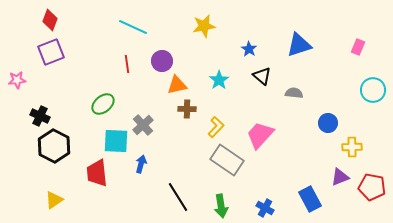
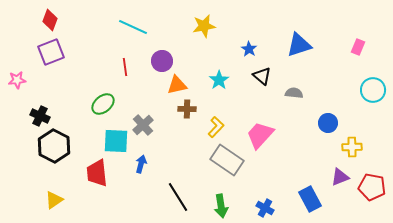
red line: moved 2 px left, 3 px down
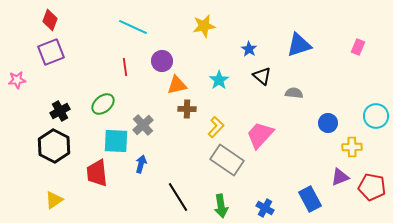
cyan circle: moved 3 px right, 26 px down
black cross: moved 20 px right, 5 px up; rotated 36 degrees clockwise
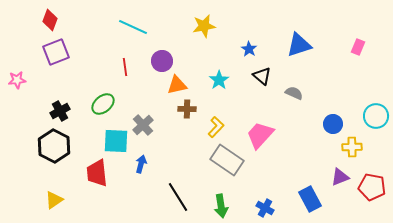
purple square: moved 5 px right
gray semicircle: rotated 18 degrees clockwise
blue circle: moved 5 px right, 1 px down
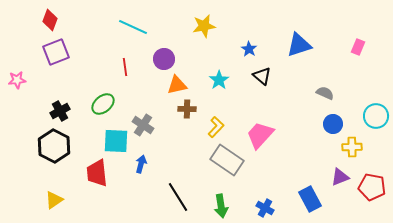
purple circle: moved 2 px right, 2 px up
gray semicircle: moved 31 px right
gray cross: rotated 15 degrees counterclockwise
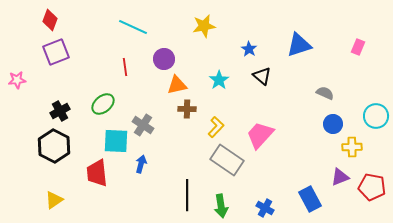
black line: moved 9 px right, 2 px up; rotated 32 degrees clockwise
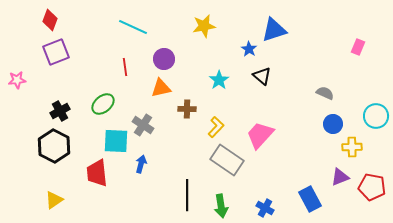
blue triangle: moved 25 px left, 15 px up
orange triangle: moved 16 px left, 3 px down
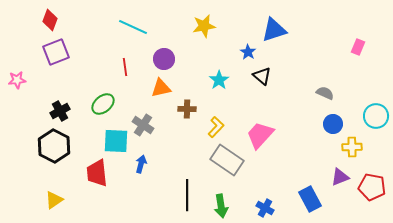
blue star: moved 1 px left, 3 px down
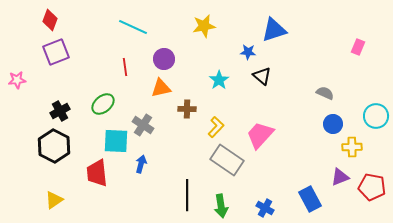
blue star: rotated 28 degrees counterclockwise
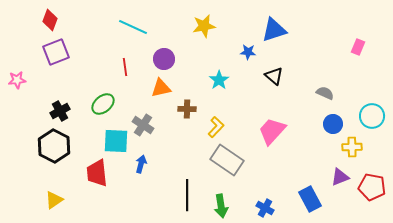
black triangle: moved 12 px right
cyan circle: moved 4 px left
pink trapezoid: moved 12 px right, 4 px up
